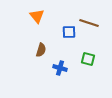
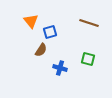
orange triangle: moved 6 px left, 5 px down
blue square: moved 19 px left; rotated 16 degrees counterclockwise
brown semicircle: rotated 16 degrees clockwise
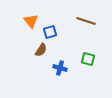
brown line: moved 3 px left, 2 px up
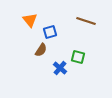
orange triangle: moved 1 px left, 1 px up
green square: moved 10 px left, 2 px up
blue cross: rotated 24 degrees clockwise
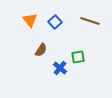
brown line: moved 4 px right
blue square: moved 5 px right, 10 px up; rotated 24 degrees counterclockwise
green square: rotated 24 degrees counterclockwise
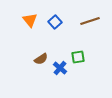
brown line: rotated 36 degrees counterclockwise
brown semicircle: moved 9 px down; rotated 24 degrees clockwise
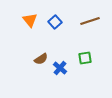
green square: moved 7 px right, 1 px down
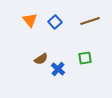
blue cross: moved 2 px left, 1 px down
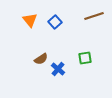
brown line: moved 4 px right, 5 px up
